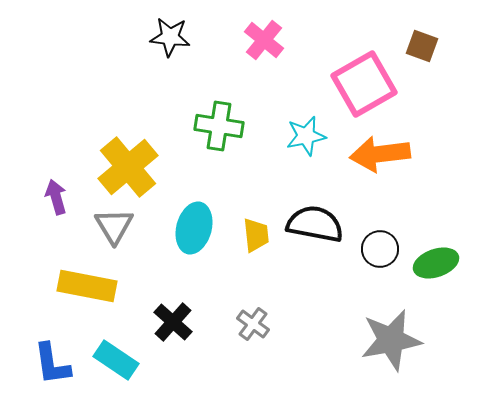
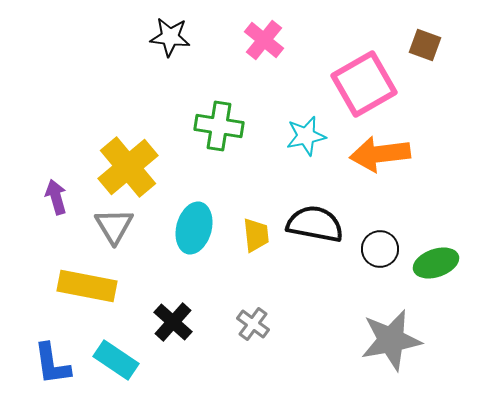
brown square: moved 3 px right, 1 px up
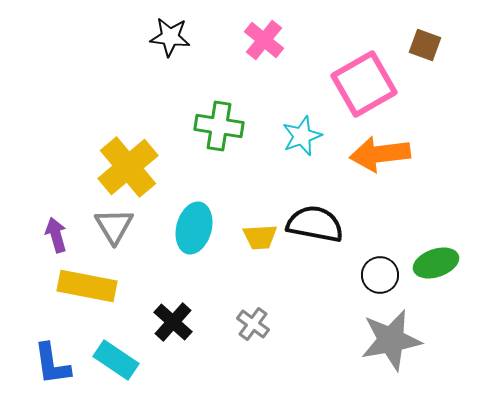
cyan star: moved 4 px left; rotated 9 degrees counterclockwise
purple arrow: moved 38 px down
yellow trapezoid: moved 4 px right, 2 px down; rotated 93 degrees clockwise
black circle: moved 26 px down
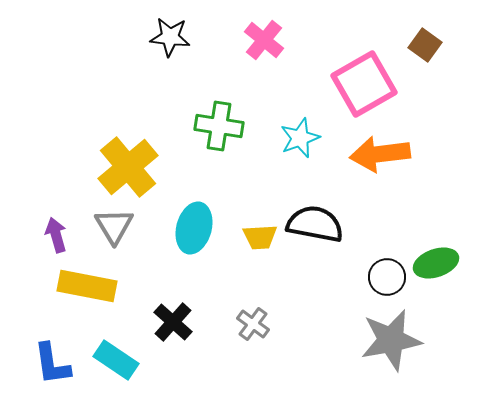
brown square: rotated 16 degrees clockwise
cyan star: moved 2 px left, 2 px down
black circle: moved 7 px right, 2 px down
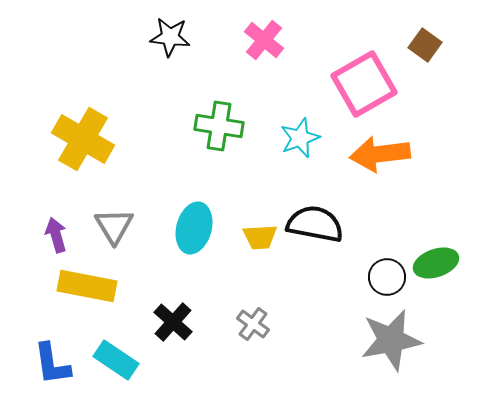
yellow cross: moved 45 px left, 28 px up; rotated 20 degrees counterclockwise
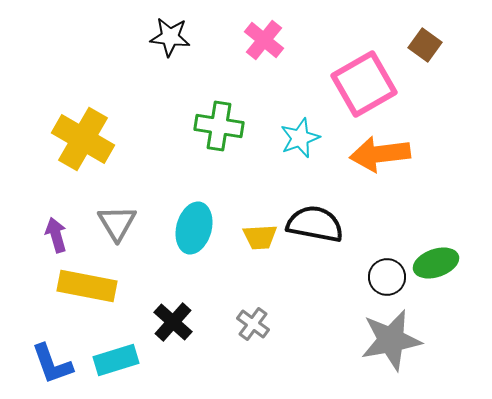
gray triangle: moved 3 px right, 3 px up
cyan rectangle: rotated 51 degrees counterclockwise
blue L-shape: rotated 12 degrees counterclockwise
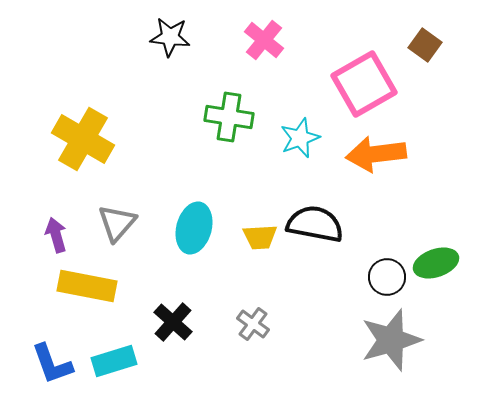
green cross: moved 10 px right, 9 px up
orange arrow: moved 4 px left
gray triangle: rotated 12 degrees clockwise
gray star: rotated 6 degrees counterclockwise
cyan rectangle: moved 2 px left, 1 px down
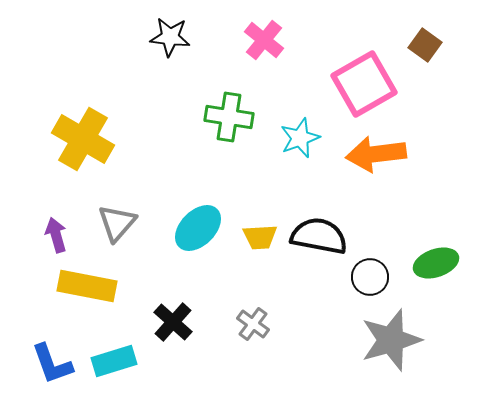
black semicircle: moved 4 px right, 12 px down
cyan ellipse: moved 4 px right; rotated 30 degrees clockwise
black circle: moved 17 px left
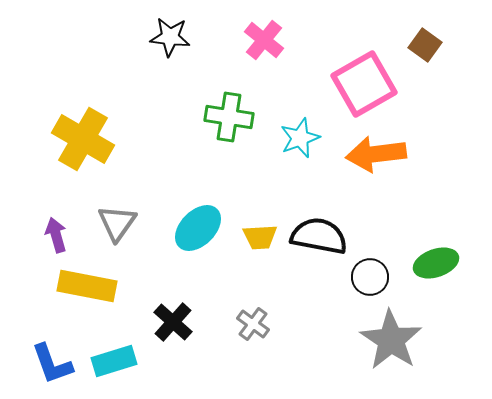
gray triangle: rotated 6 degrees counterclockwise
gray star: rotated 22 degrees counterclockwise
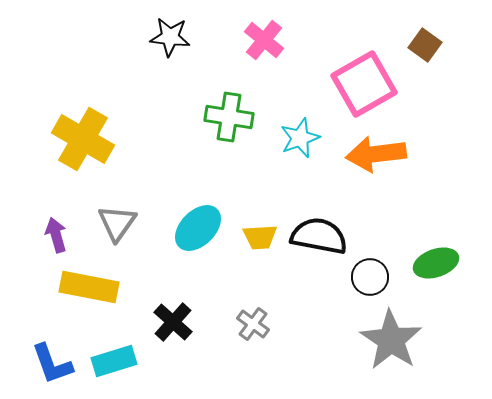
yellow rectangle: moved 2 px right, 1 px down
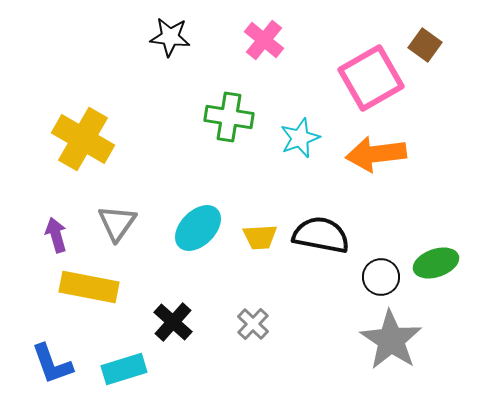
pink square: moved 7 px right, 6 px up
black semicircle: moved 2 px right, 1 px up
black circle: moved 11 px right
gray cross: rotated 8 degrees clockwise
cyan rectangle: moved 10 px right, 8 px down
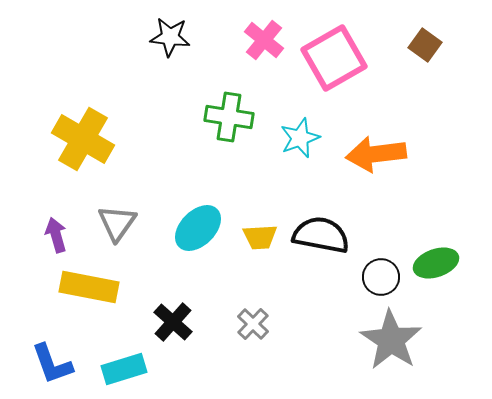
pink square: moved 37 px left, 20 px up
